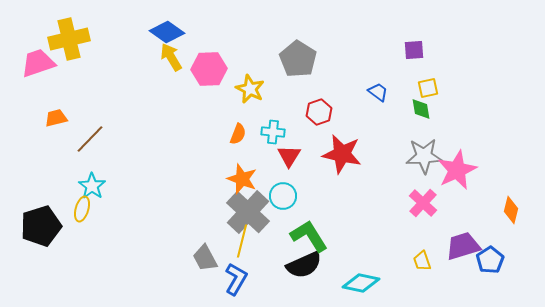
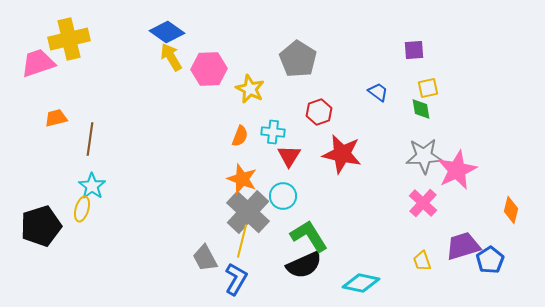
orange semicircle: moved 2 px right, 2 px down
brown line: rotated 36 degrees counterclockwise
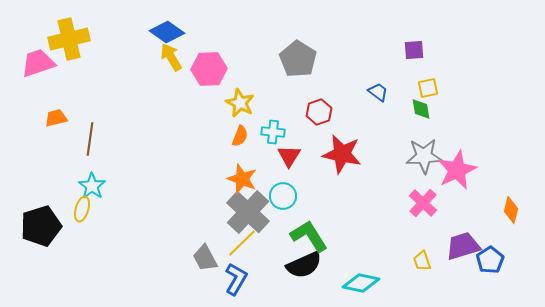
yellow star: moved 10 px left, 14 px down
yellow line: moved 2 px down; rotated 32 degrees clockwise
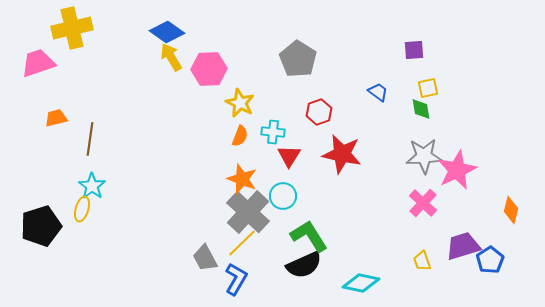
yellow cross: moved 3 px right, 11 px up
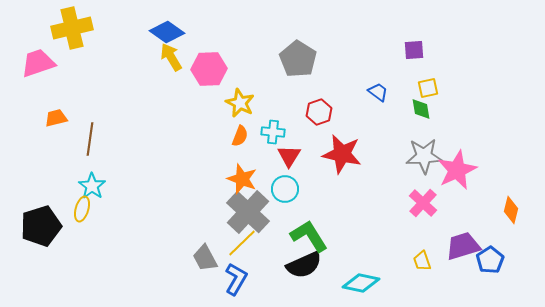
cyan circle: moved 2 px right, 7 px up
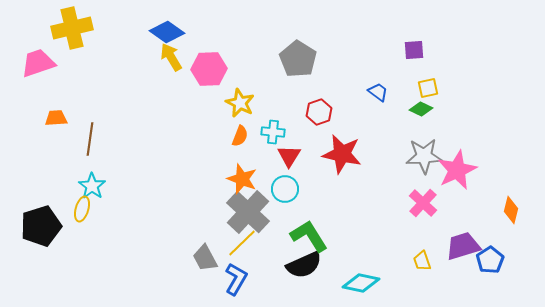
green diamond: rotated 55 degrees counterclockwise
orange trapezoid: rotated 10 degrees clockwise
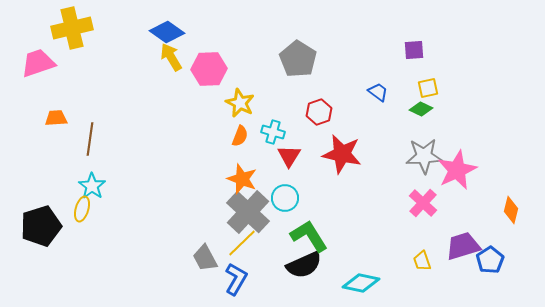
cyan cross: rotated 10 degrees clockwise
cyan circle: moved 9 px down
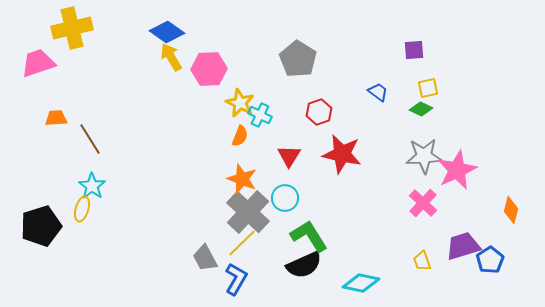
cyan cross: moved 13 px left, 17 px up; rotated 10 degrees clockwise
brown line: rotated 40 degrees counterclockwise
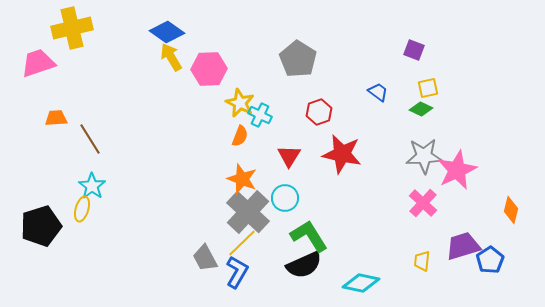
purple square: rotated 25 degrees clockwise
yellow trapezoid: rotated 25 degrees clockwise
blue L-shape: moved 1 px right, 7 px up
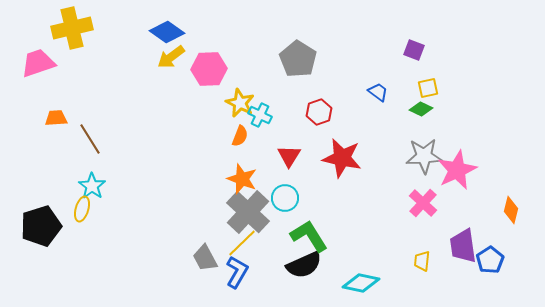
yellow arrow: rotated 96 degrees counterclockwise
red star: moved 4 px down
purple trapezoid: rotated 81 degrees counterclockwise
